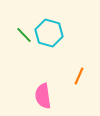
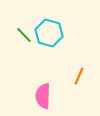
pink semicircle: rotated 10 degrees clockwise
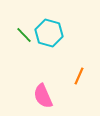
pink semicircle: rotated 25 degrees counterclockwise
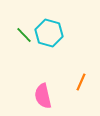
orange line: moved 2 px right, 6 px down
pink semicircle: rotated 10 degrees clockwise
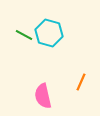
green line: rotated 18 degrees counterclockwise
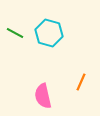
green line: moved 9 px left, 2 px up
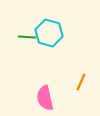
green line: moved 12 px right, 4 px down; rotated 24 degrees counterclockwise
pink semicircle: moved 2 px right, 2 px down
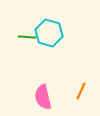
orange line: moved 9 px down
pink semicircle: moved 2 px left, 1 px up
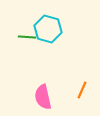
cyan hexagon: moved 1 px left, 4 px up
orange line: moved 1 px right, 1 px up
